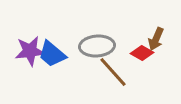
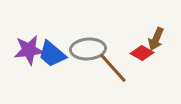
gray ellipse: moved 9 px left, 3 px down
purple star: moved 1 px left, 1 px up
brown line: moved 4 px up
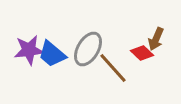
gray ellipse: rotated 56 degrees counterclockwise
red diamond: rotated 15 degrees clockwise
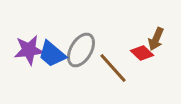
gray ellipse: moved 7 px left, 1 px down
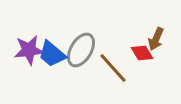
red diamond: rotated 15 degrees clockwise
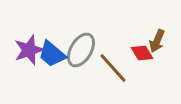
brown arrow: moved 1 px right, 2 px down
purple star: rotated 12 degrees counterclockwise
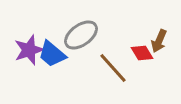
brown arrow: moved 2 px right
gray ellipse: moved 15 px up; rotated 24 degrees clockwise
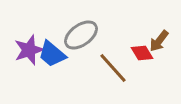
brown arrow: rotated 15 degrees clockwise
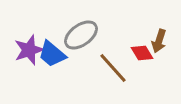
brown arrow: rotated 20 degrees counterclockwise
